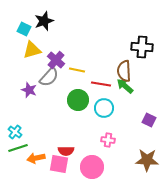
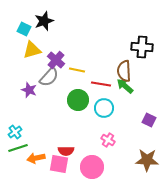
cyan cross: rotated 16 degrees clockwise
pink cross: rotated 24 degrees clockwise
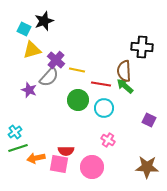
brown star: moved 7 px down
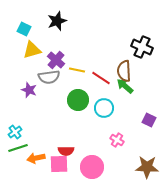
black star: moved 13 px right
black cross: rotated 20 degrees clockwise
gray semicircle: rotated 40 degrees clockwise
red line: moved 6 px up; rotated 24 degrees clockwise
pink cross: moved 9 px right
pink square: rotated 12 degrees counterclockwise
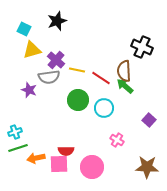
purple square: rotated 16 degrees clockwise
cyan cross: rotated 16 degrees clockwise
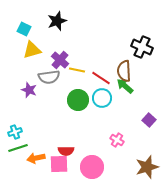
purple cross: moved 4 px right
cyan circle: moved 2 px left, 10 px up
brown star: rotated 20 degrees counterclockwise
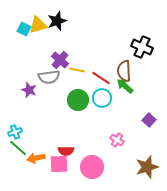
yellow triangle: moved 6 px right, 25 px up
green line: rotated 60 degrees clockwise
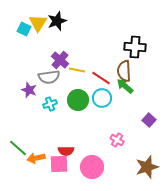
yellow triangle: moved 2 px up; rotated 42 degrees counterclockwise
black cross: moved 7 px left; rotated 20 degrees counterclockwise
cyan cross: moved 35 px right, 28 px up
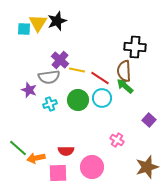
cyan square: rotated 24 degrees counterclockwise
red line: moved 1 px left
pink square: moved 1 px left, 9 px down
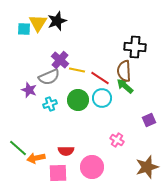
gray semicircle: rotated 15 degrees counterclockwise
purple square: rotated 24 degrees clockwise
